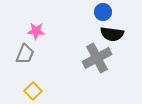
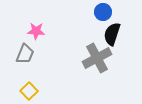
black semicircle: rotated 100 degrees clockwise
yellow square: moved 4 px left
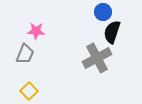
black semicircle: moved 2 px up
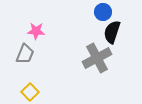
yellow square: moved 1 px right, 1 px down
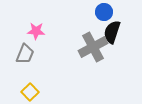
blue circle: moved 1 px right
gray cross: moved 4 px left, 11 px up
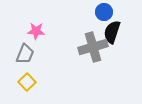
gray cross: rotated 12 degrees clockwise
yellow square: moved 3 px left, 10 px up
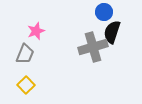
pink star: rotated 24 degrees counterclockwise
yellow square: moved 1 px left, 3 px down
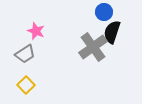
pink star: rotated 30 degrees counterclockwise
gray cross: rotated 20 degrees counterclockwise
gray trapezoid: rotated 35 degrees clockwise
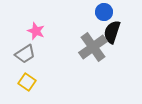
yellow square: moved 1 px right, 3 px up; rotated 12 degrees counterclockwise
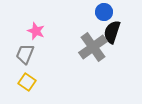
gray trapezoid: rotated 145 degrees clockwise
